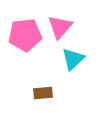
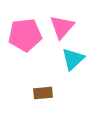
pink triangle: moved 2 px right
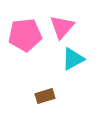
cyan triangle: rotated 15 degrees clockwise
brown rectangle: moved 2 px right, 3 px down; rotated 12 degrees counterclockwise
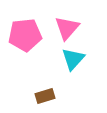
pink triangle: moved 5 px right, 1 px down
cyan triangle: rotated 20 degrees counterclockwise
